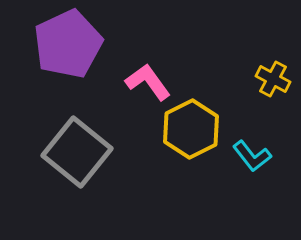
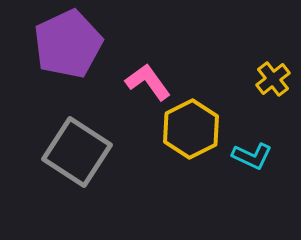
yellow cross: rotated 24 degrees clockwise
gray square: rotated 6 degrees counterclockwise
cyan L-shape: rotated 27 degrees counterclockwise
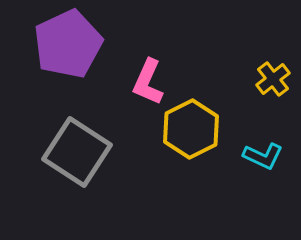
pink L-shape: rotated 120 degrees counterclockwise
cyan L-shape: moved 11 px right
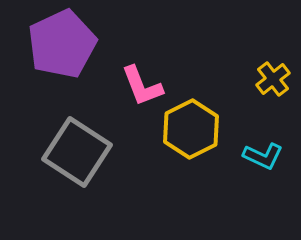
purple pentagon: moved 6 px left
pink L-shape: moved 6 px left, 4 px down; rotated 45 degrees counterclockwise
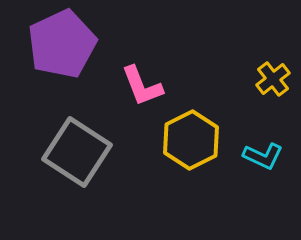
yellow hexagon: moved 11 px down
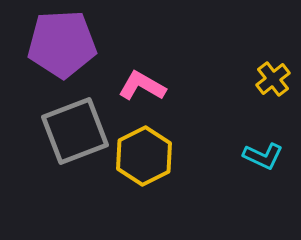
purple pentagon: rotated 22 degrees clockwise
pink L-shape: rotated 141 degrees clockwise
yellow hexagon: moved 47 px left, 16 px down
gray square: moved 2 px left, 21 px up; rotated 36 degrees clockwise
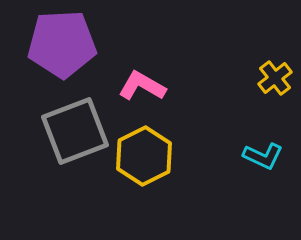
yellow cross: moved 2 px right, 1 px up
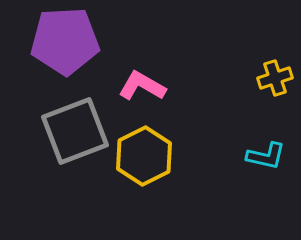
purple pentagon: moved 3 px right, 3 px up
yellow cross: rotated 20 degrees clockwise
cyan L-shape: moved 3 px right; rotated 12 degrees counterclockwise
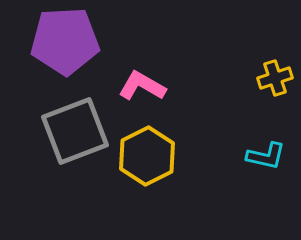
yellow hexagon: moved 3 px right
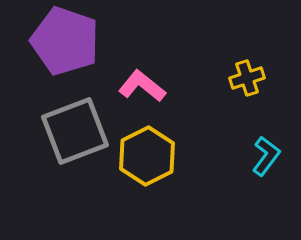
purple pentagon: rotated 22 degrees clockwise
yellow cross: moved 28 px left
pink L-shape: rotated 9 degrees clockwise
cyan L-shape: rotated 66 degrees counterclockwise
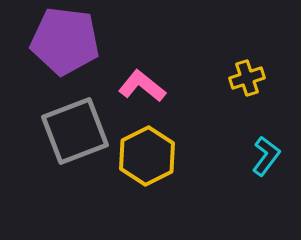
purple pentagon: rotated 12 degrees counterclockwise
